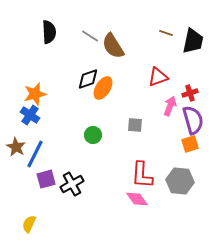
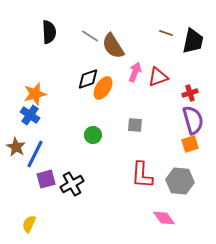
pink arrow: moved 35 px left, 34 px up
pink diamond: moved 27 px right, 19 px down
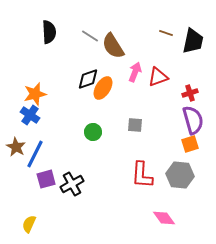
green circle: moved 3 px up
gray hexagon: moved 6 px up
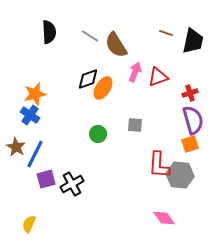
brown semicircle: moved 3 px right, 1 px up
green circle: moved 5 px right, 2 px down
red L-shape: moved 17 px right, 10 px up
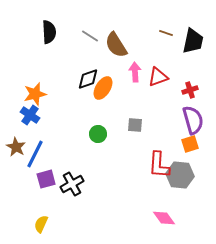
pink arrow: rotated 24 degrees counterclockwise
red cross: moved 3 px up
yellow semicircle: moved 12 px right
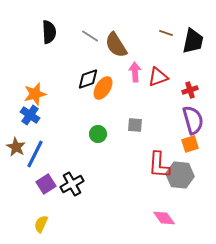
purple square: moved 5 px down; rotated 18 degrees counterclockwise
